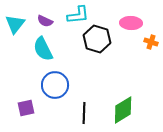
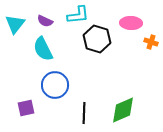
green diamond: rotated 8 degrees clockwise
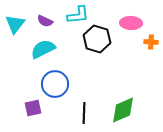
orange cross: rotated 16 degrees counterclockwise
cyan semicircle: rotated 90 degrees clockwise
blue circle: moved 1 px up
purple square: moved 7 px right
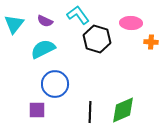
cyan L-shape: rotated 120 degrees counterclockwise
cyan triangle: moved 1 px left
purple square: moved 4 px right, 2 px down; rotated 12 degrees clockwise
black line: moved 6 px right, 1 px up
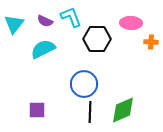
cyan L-shape: moved 7 px left, 2 px down; rotated 15 degrees clockwise
black hexagon: rotated 16 degrees counterclockwise
blue circle: moved 29 px right
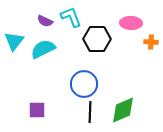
cyan triangle: moved 17 px down
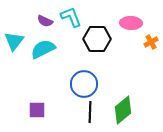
orange cross: rotated 32 degrees counterclockwise
green diamond: rotated 16 degrees counterclockwise
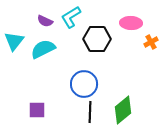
cyan L-shape: rotated 100 degrees counterclockwise
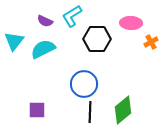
cyan L-shape: moved 1 px right, 1 px up
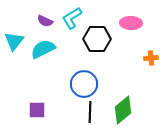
cyan L-shape: moved 2 px down
orange cross: moved 16 px down; rotated 24 degrees clockwise
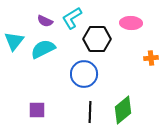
blue circle: moved 10 px up
